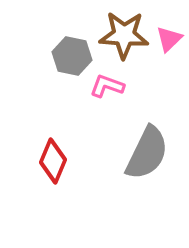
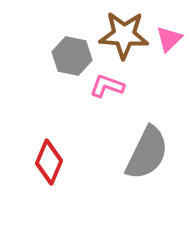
red diamond: moved 4 px left, 1 px down
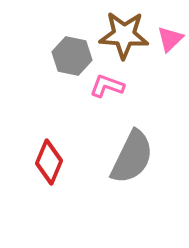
pink triangle: moved 1 px right
gray semicircle: moved 15 px left, 4 px down
